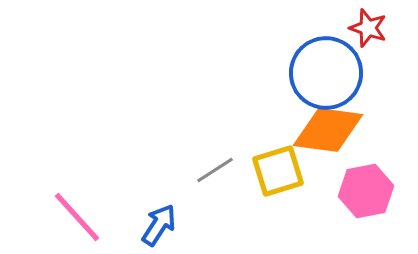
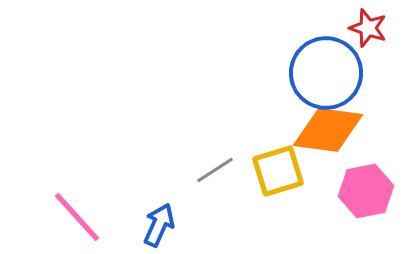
blue arrow: rotated 9 degrees counterclockwise
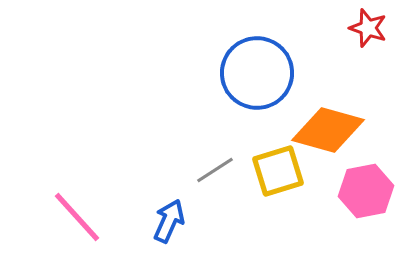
blue circle: moved 69 px left
orange diamond: rotated 8 degrees clockwise
blue arrow: moved 10 px right, 4 px up
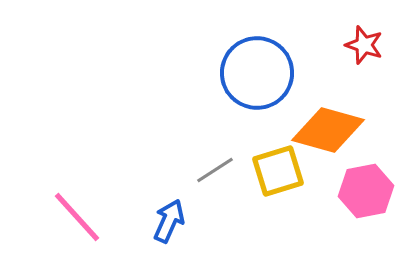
red star: moved 4 px left, 17 px down
